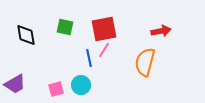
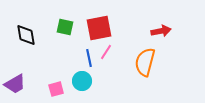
red square: moved 5 px left, 1 px up
pink line: moved 2 px right, 2 px down
cyan circle: moved 1 px right, 4 px up
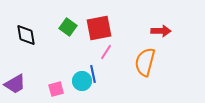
green square: moved 3 px right; rotated 24 degrees clockwise
red arrow: rotated 12 degrees clockwise
blue line: moved 4 px right, 16 px down
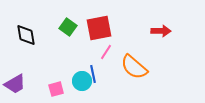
orange semicircle: moved 11 px left, 5 px down; rotated 64 degrees counterclockwise
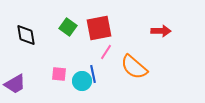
pink square: moved 3 px right, 15 px up; rotated 21 degrees clockwise
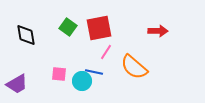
red arrow: moved 3 px left
blue line: moved 1 px right, 2 px up; rotated 66 degrees counterclockwise
purple trapezoid: moved 2 px right
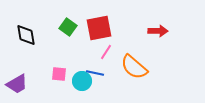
blue line: moved 1 px right, 1 px down
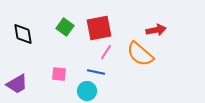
green square: moved 3 px left
red arrow: moved 2 px left, 1 px up; rotated 12 degrees counterclockwise
black diamond: moved 3 px left, 1 px up
orange semicircle: moved 6 px right, 13 px up
blue line: moved 1 px right, 1 px up
cyan circle: moved 5 px right, 10 px down
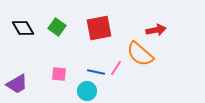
green square: moved 8 px left
black diamond: moved 6 px up; rotated 20 degrees counterclockwise
pink line: moved 10 px right, 16 px down
